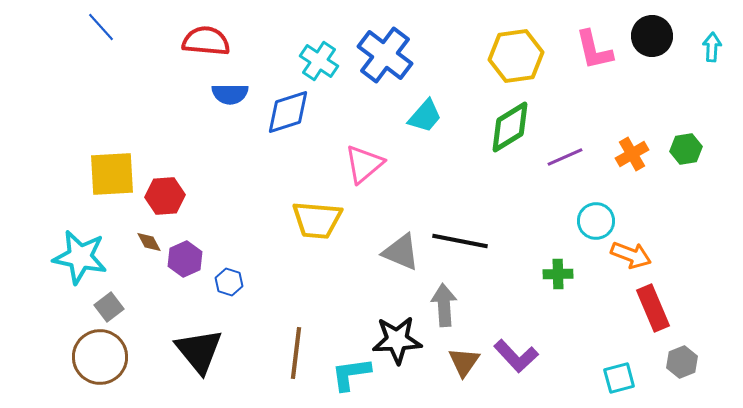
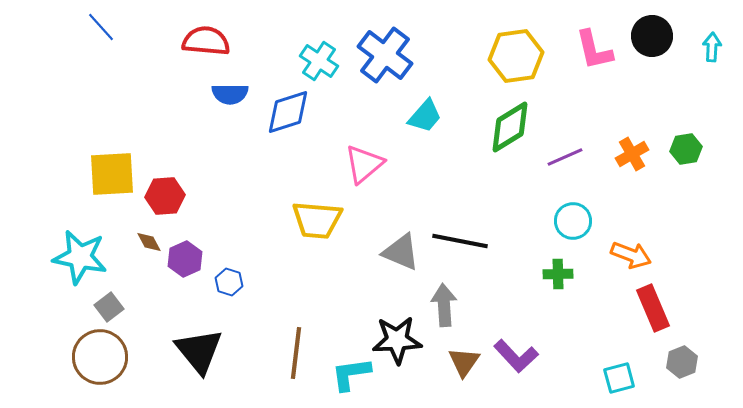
cyan circle: moved 23 px left
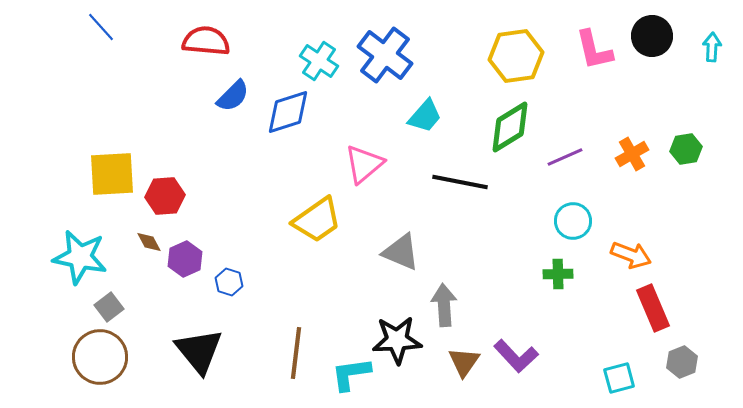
blue semicircle: moved 3 px right, 2 px down; rotated 45 degrees counterclockwise
yellow trapezoid: rotated 40 degrees counterclockwise
black line: moved 59 px up
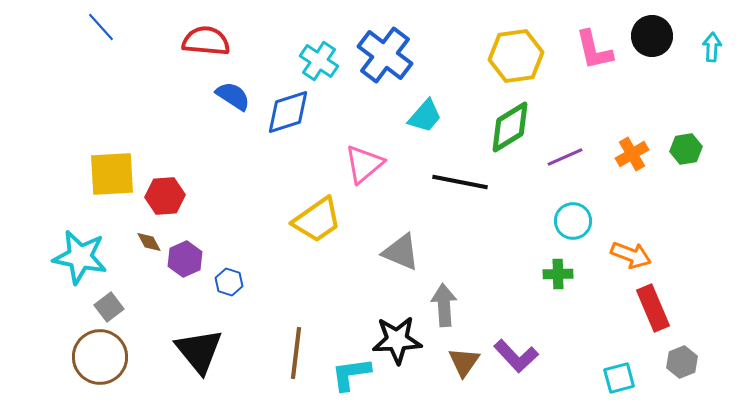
blue semicircle: rotated 102 degrees counterclockwise
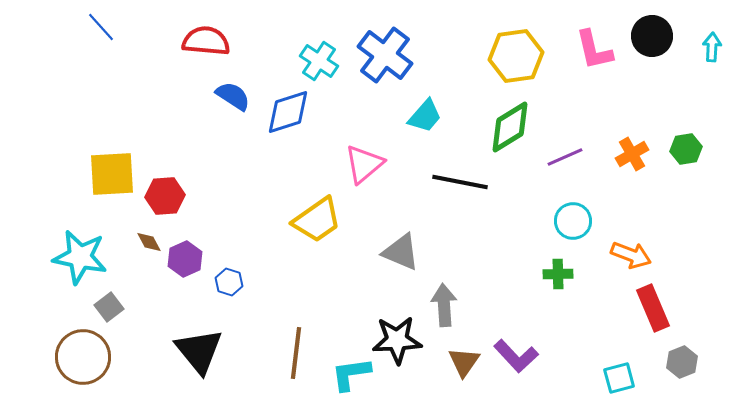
brown circle: moved 17 px left
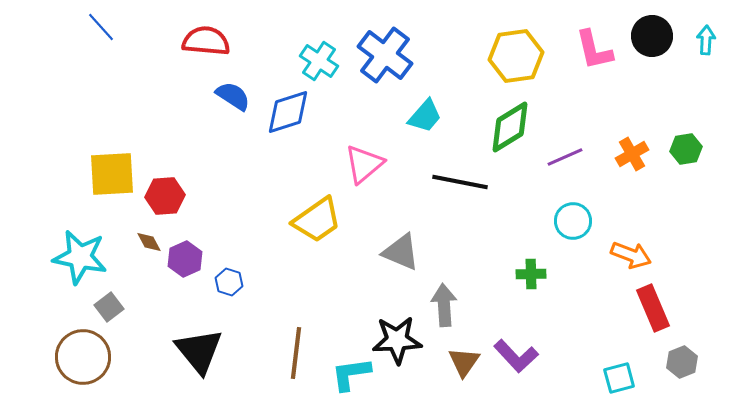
cyan arrow: moved 6 px left, 7 px up
green cross: moved 27 px left
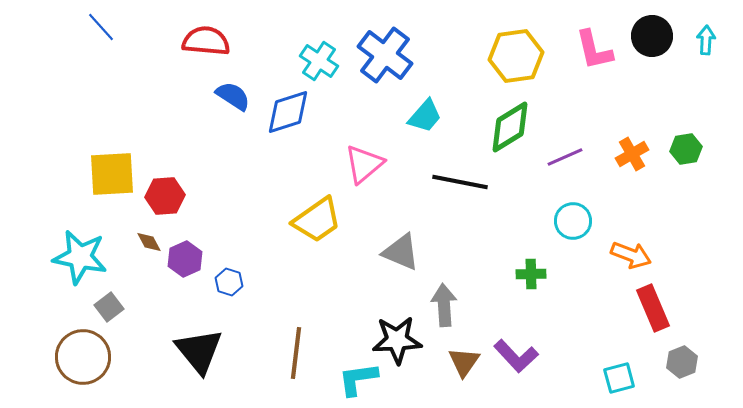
cyan L-shape: moved 7 px right, 5 px down
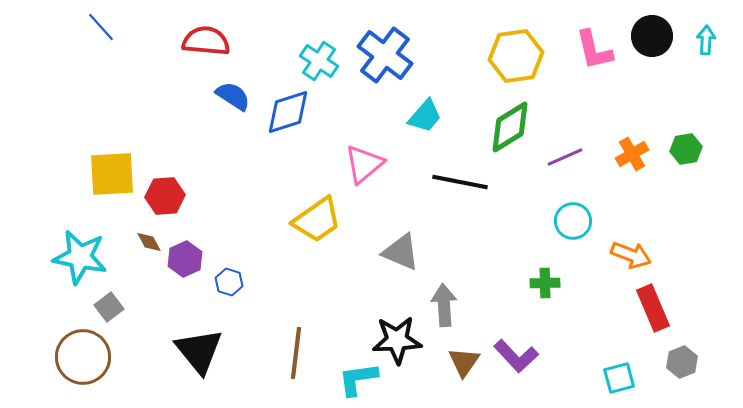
green cross: moved 14 px right, 9 px down
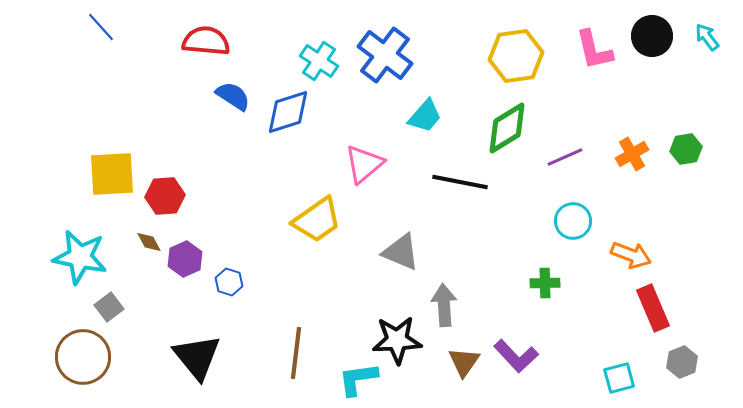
cyan arrow: moved 1 px right, 3 px up; rotated 40 degrees counterclockwise
green diamond: moved 3 px left, 1 px down
black triangle: moved 2 px left, 6 px down
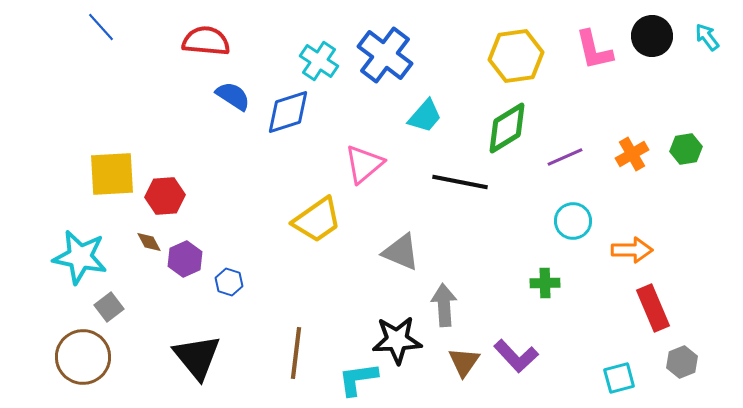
orange arrow: moved 1 px right, 5 px up; rotated 21 degrees counterclockwise
